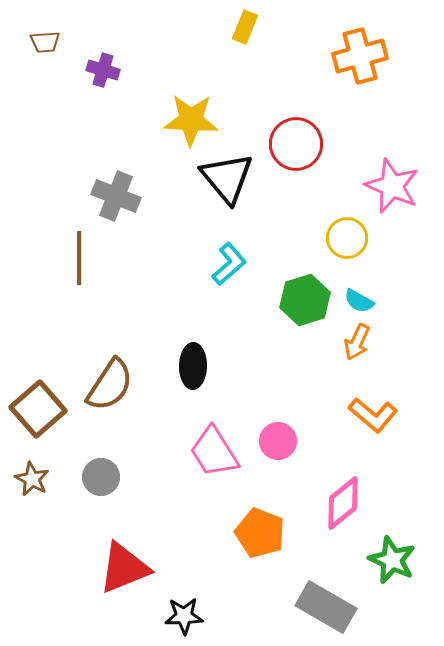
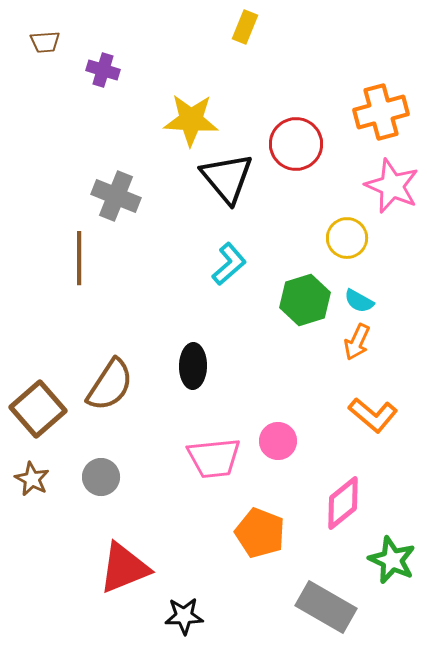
orange cross: moved 21 px right, 56 px down
pink trapezoid: moved 6 px down; rotated 64 degrees counterclockwise
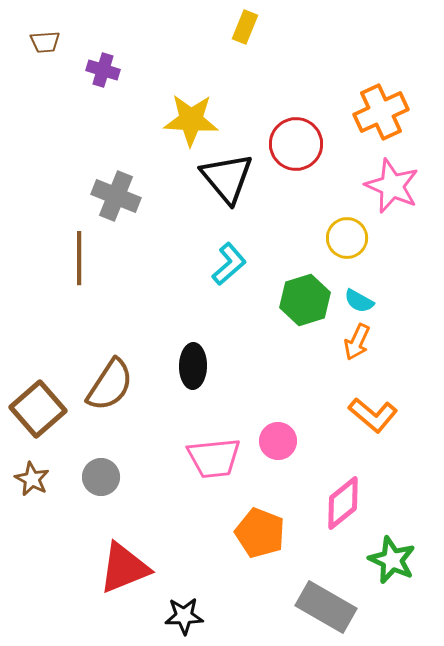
orange cross: rotated 10 degrees counterclockwise
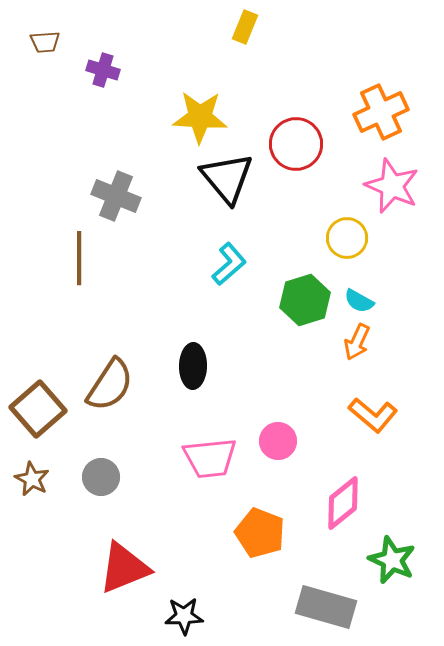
yellow star: moved 9 px right, 3 px up
pink trapezoid: moved 4 px left
gray rectangle: rotated 14 degrees counterclockwise
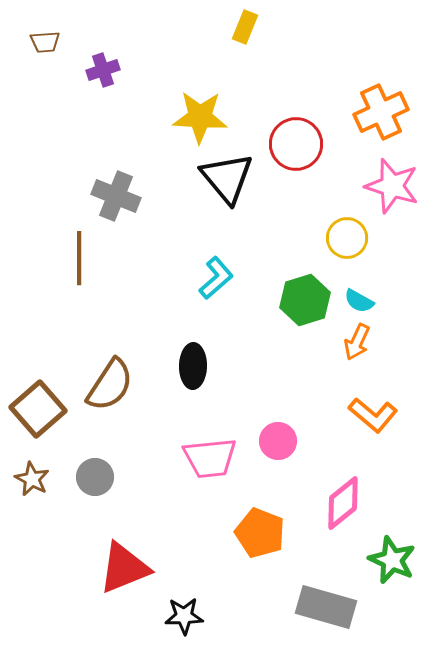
purple cross: rotated 36 degrees counterclockwise
pink star: rotated 6 degrees counterclockwise
cyan L-shape: moved 13 px left, 14 px down
gray circle: moved 6 px left
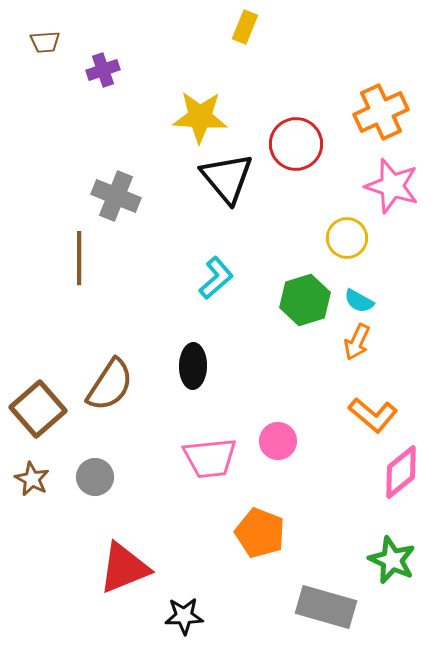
pink diamond: moved 58 px right, 31 px up
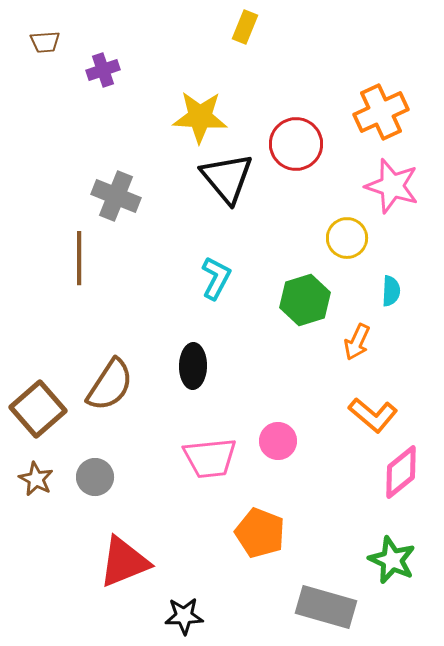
cyan L-shape: rotated 21 degrees counterclockwise
cyan semicircle: moved 32 px right, 10 px up; rotated 116 degrees counterclockwise
brown star: moved 4 px right
red triangle: moved 6 px up
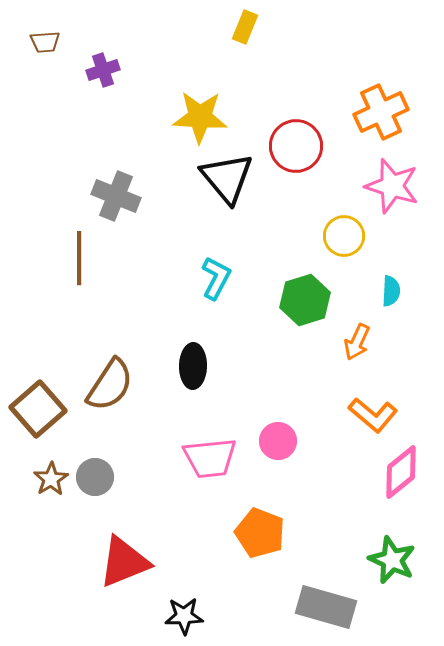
red circle: moved 2 px down
yellow circle: moved 3 px left, 2 px up
brown star: moved 15 px right; rotated 12 degrees clockwise
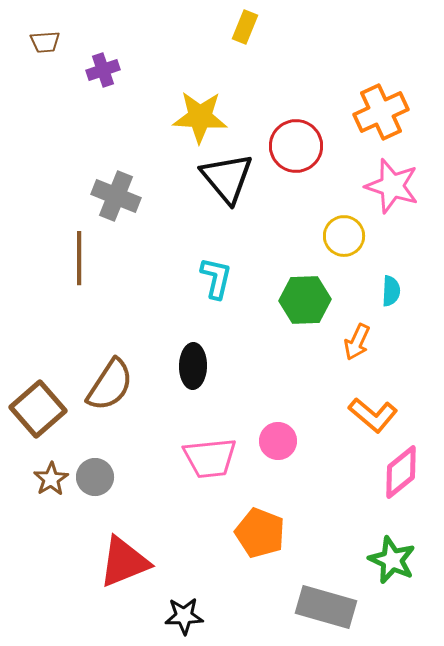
cyan L-shape: rotated 15 degrees counterclockwise
green hexagon: rotated 15 degrees clockwise
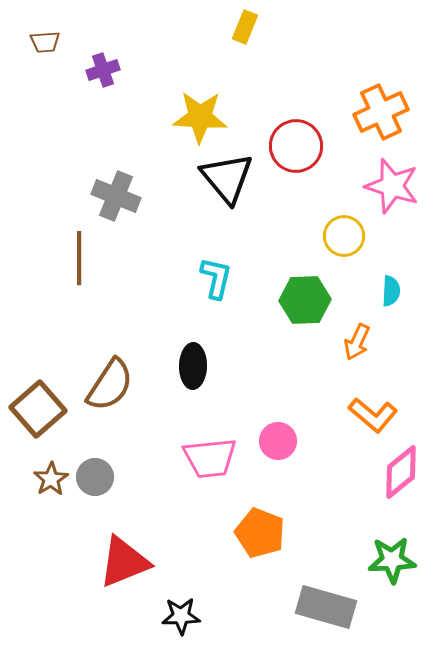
green star: rotated 27 degrees counterclockwise
black star: moved 3 px left
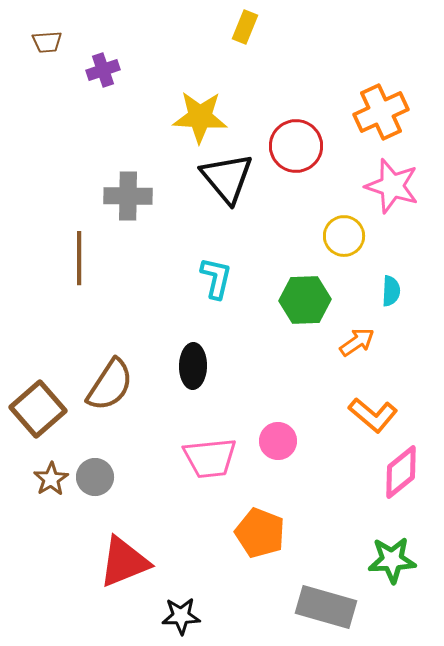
brown trapezoid: moved 2 px right
gray cross: moved 12 px right; rotated 21 degrees counterclockwise
orange arrow: rotated 150 degrees counterclockwise
